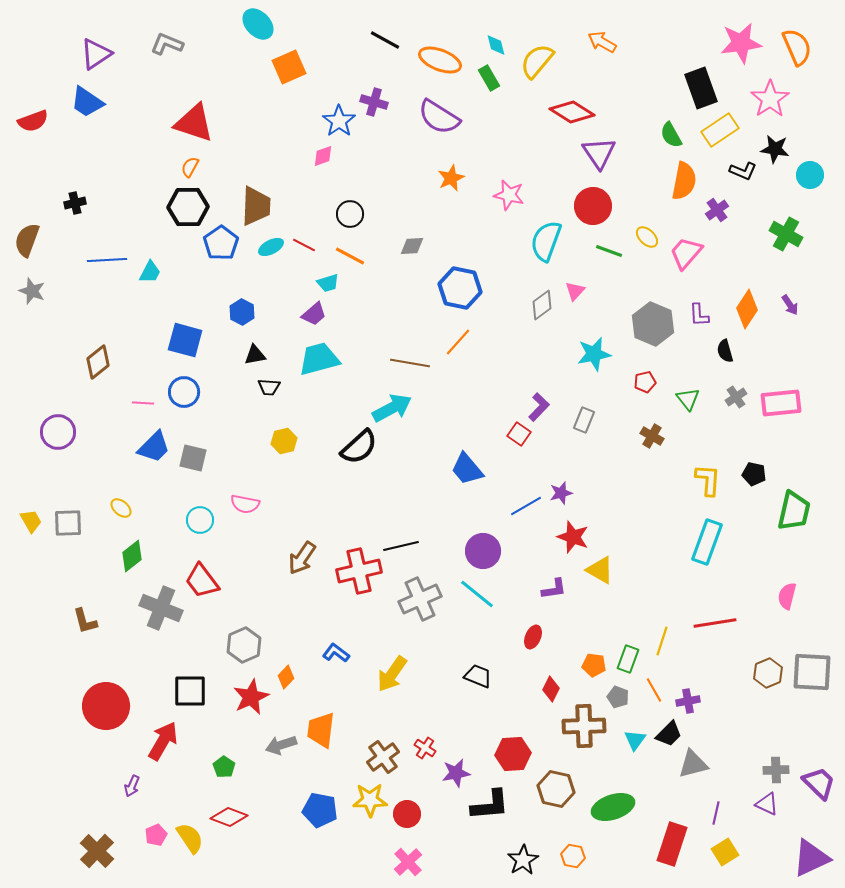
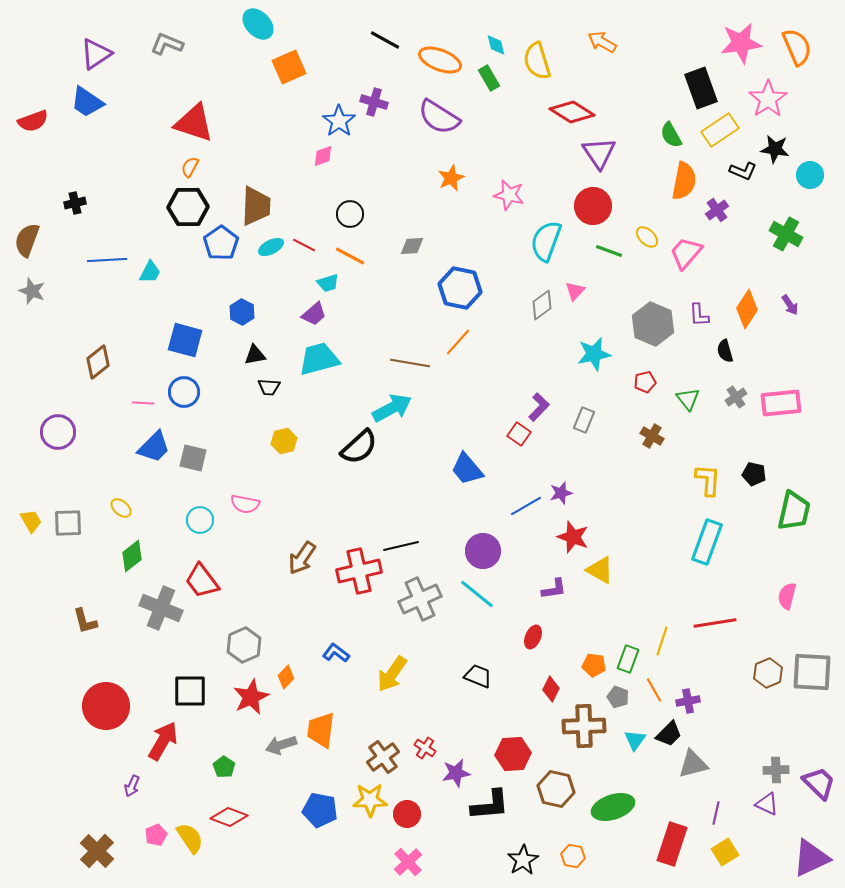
yellow semicircle at (537, 61): rotated 57 degrees counterclockwise
pink star at (770, 99): moved 2 px left
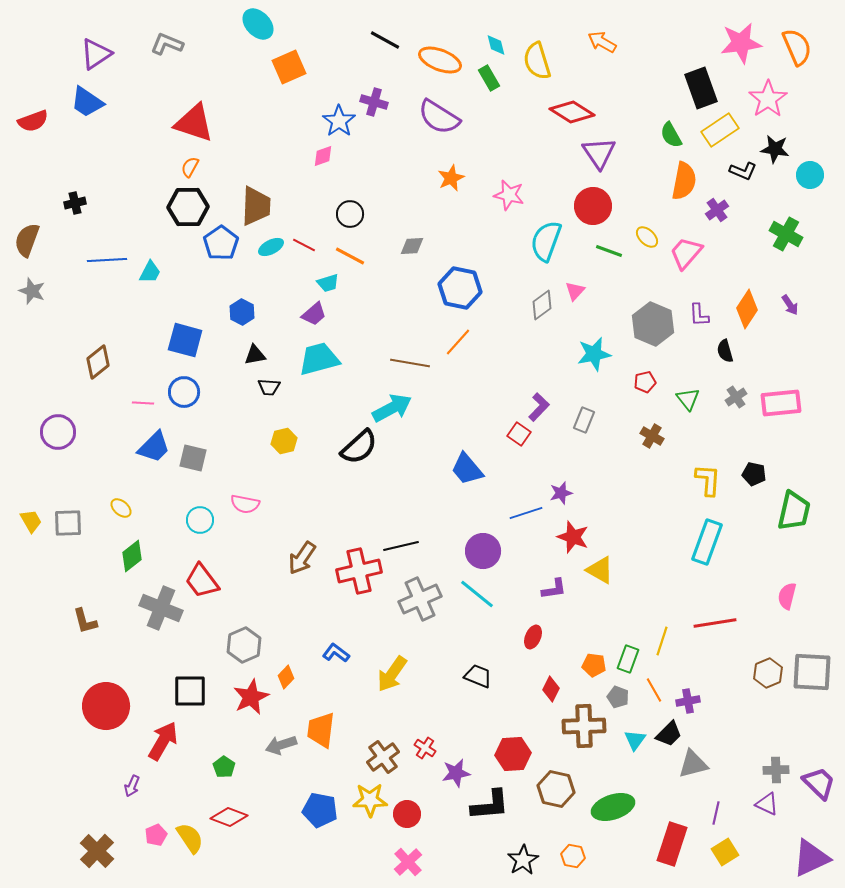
blue line at (526, 506): moved 7 px down; rotated 12 degrees clockwise
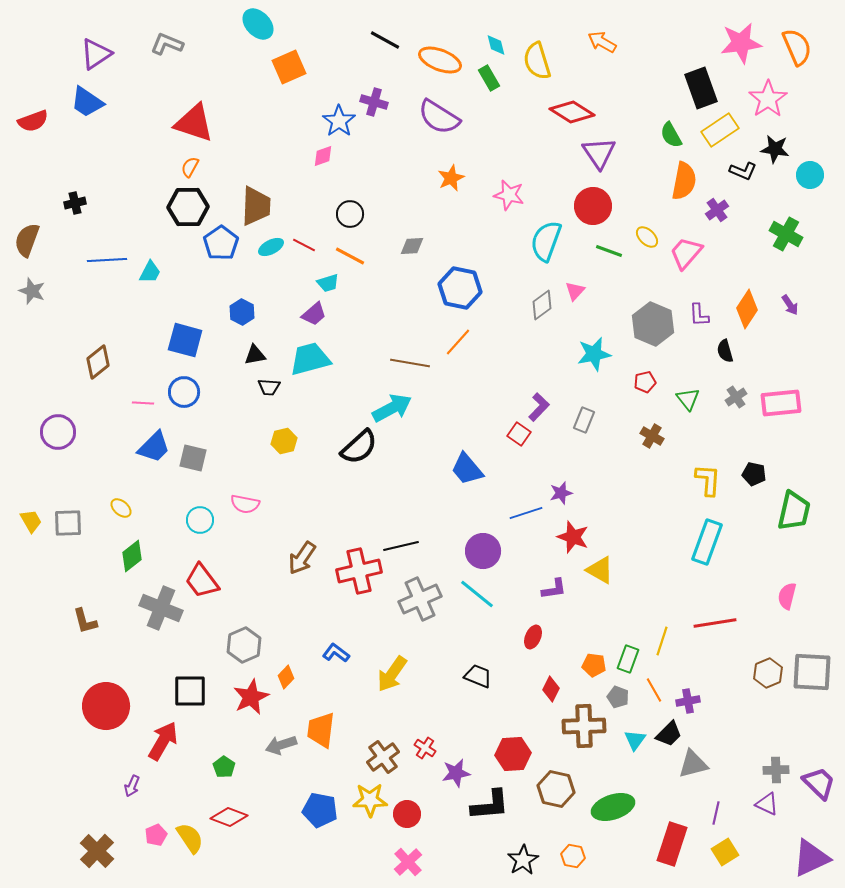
cyan trapezoid at (319, 359): moved 9 px left
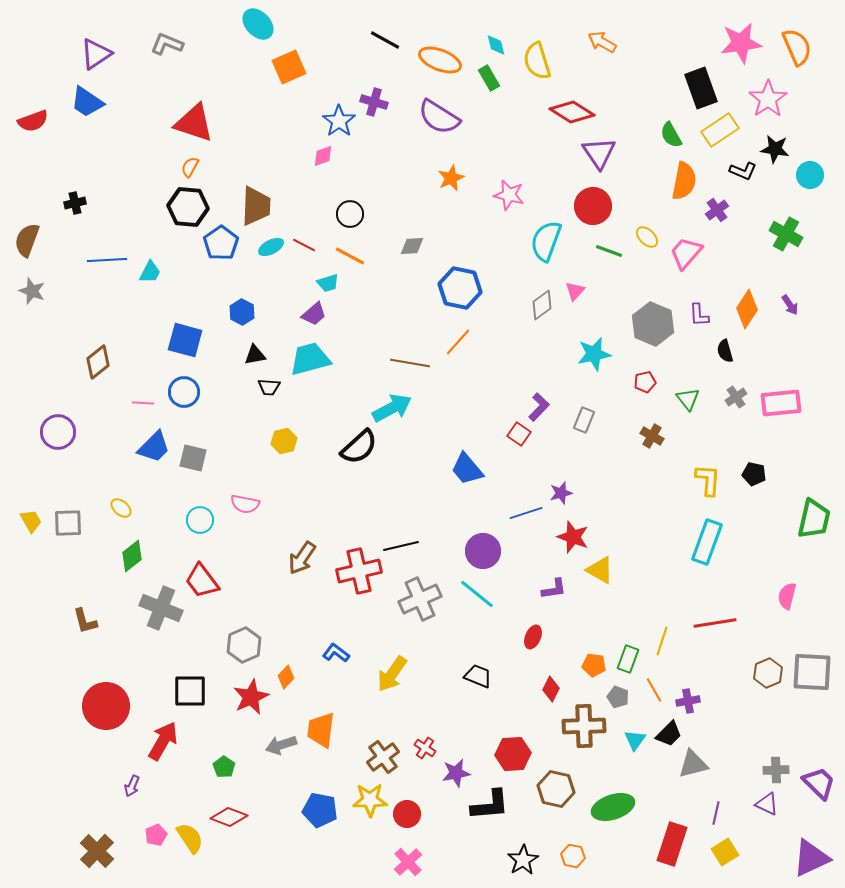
black hexagon at (188, 207): rotated 6 degrees clockwise
green trapezoid at (794, 511): moved 20 px right, 8 px down
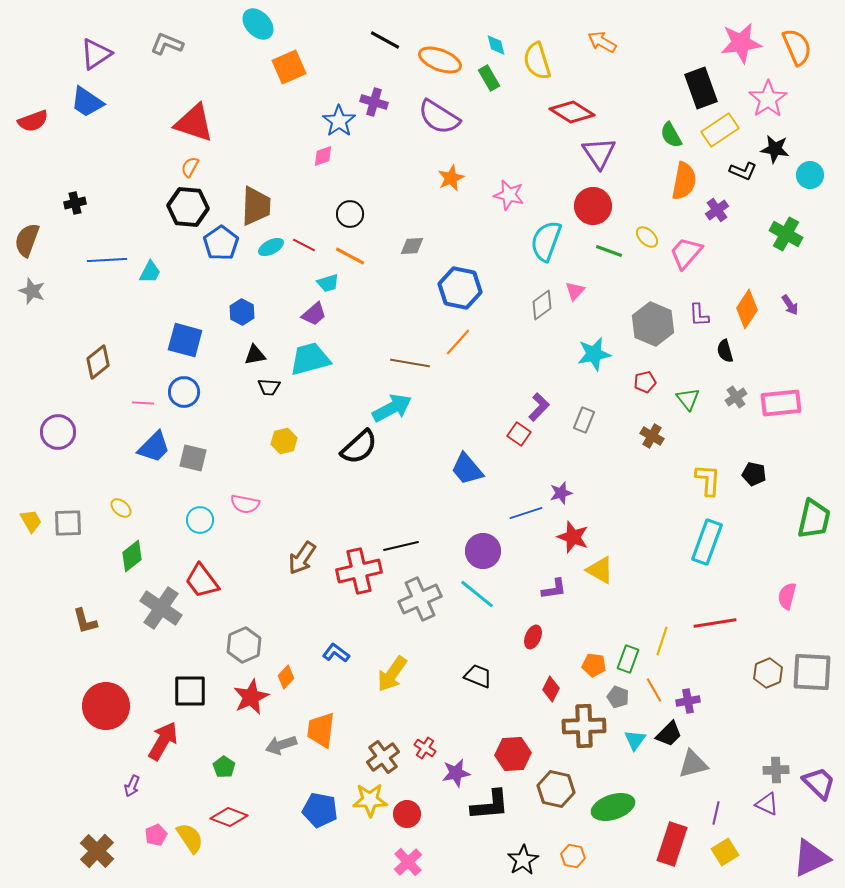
gray cross at (161, 608): rotated 12 degrees clockwise
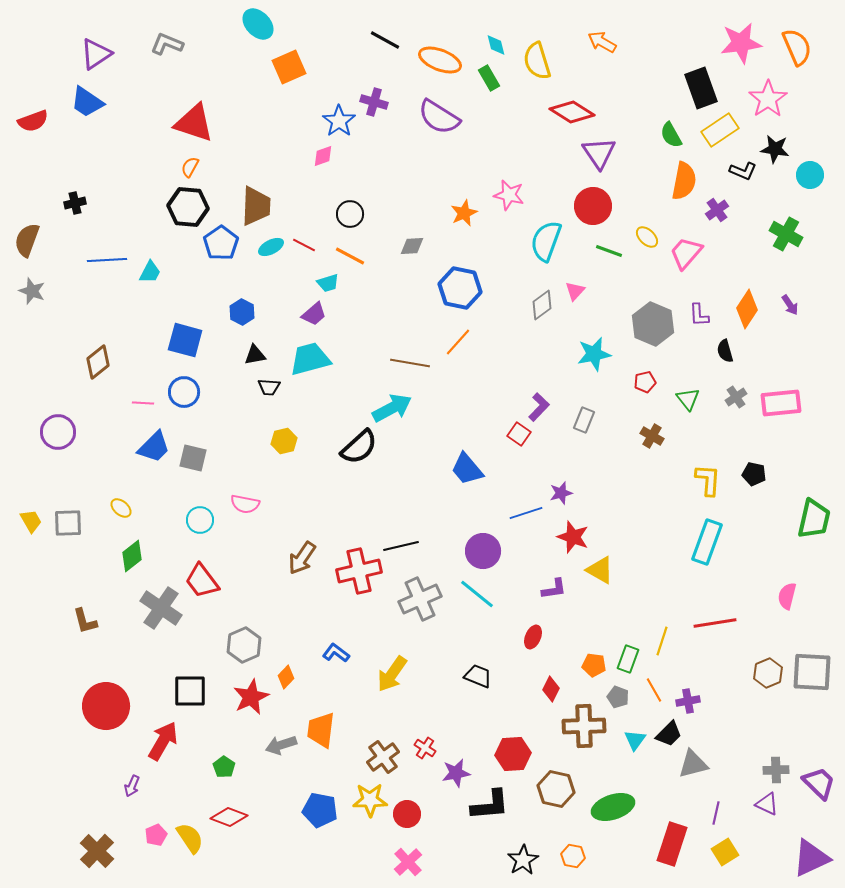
orange star at (451, 178): moved 13 px right, 35 px down
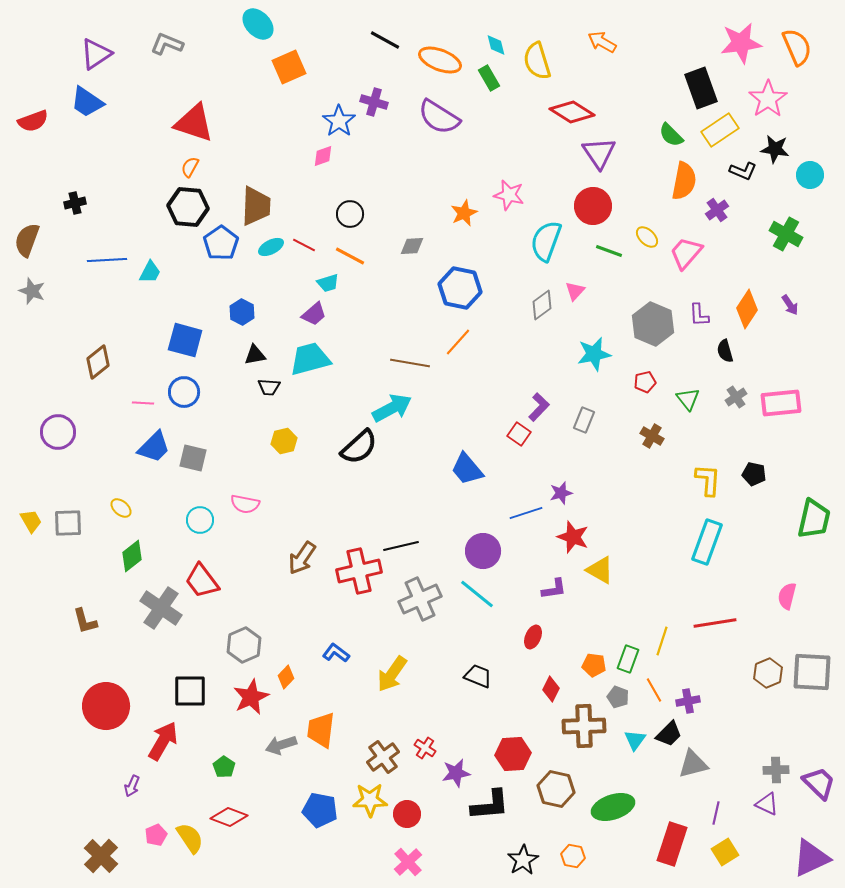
green semicircle at (671, 135): rotated 16 degrees counterclockwise
brown cross at (97, 851): moved 4 px right, 5 px down
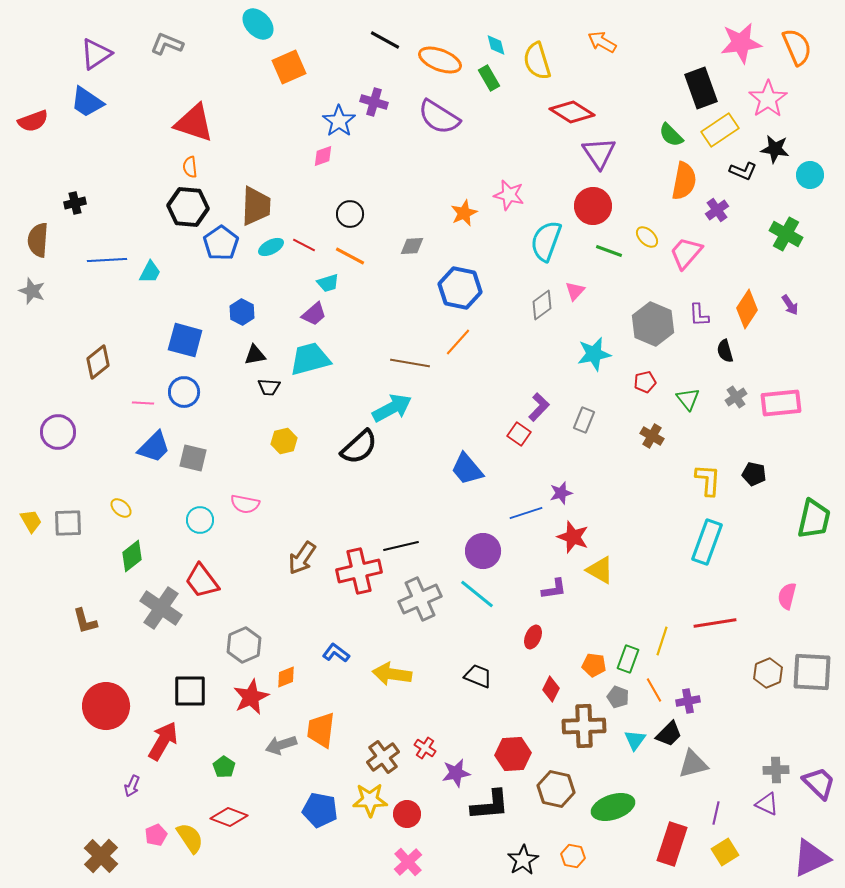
orange semicircle at (190, 167): rotated 35 degrees counterclockwise
brown semicircle at (27, 240): moved 11 px right; rotated 16 degrees counterclockwise
yellow arrow at (392, 674): rotated 63 degrees clockwise
orange diamond at (286, 677): rotated 25 degrees clockwise
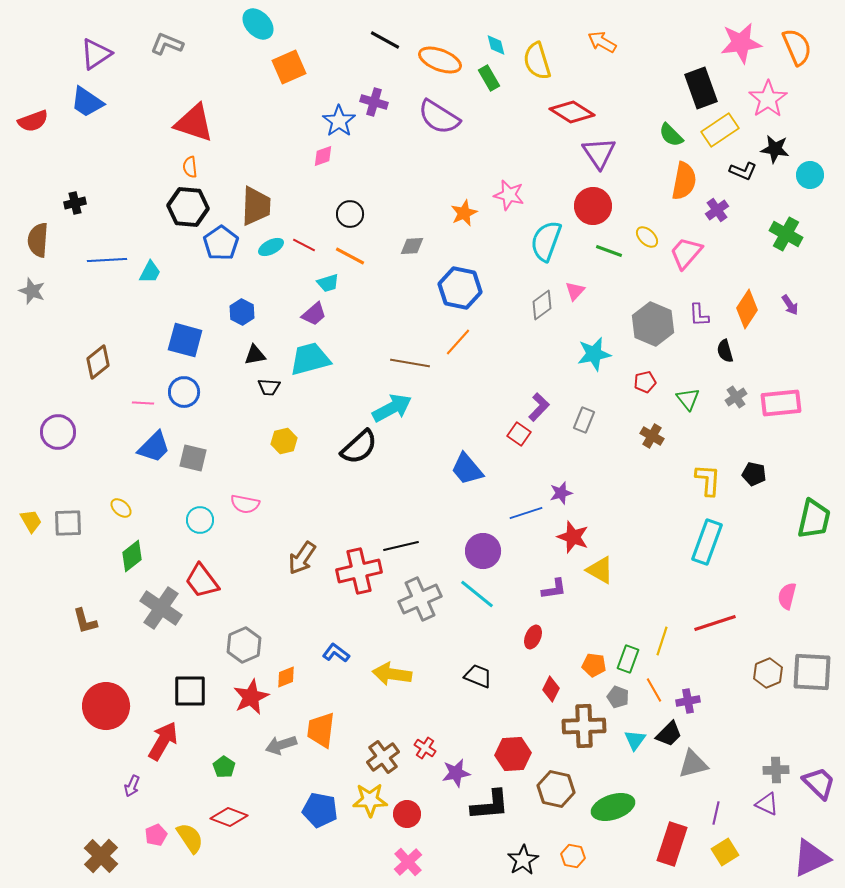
red line at (715, 623): rotated 9 degrees counterclockwise
